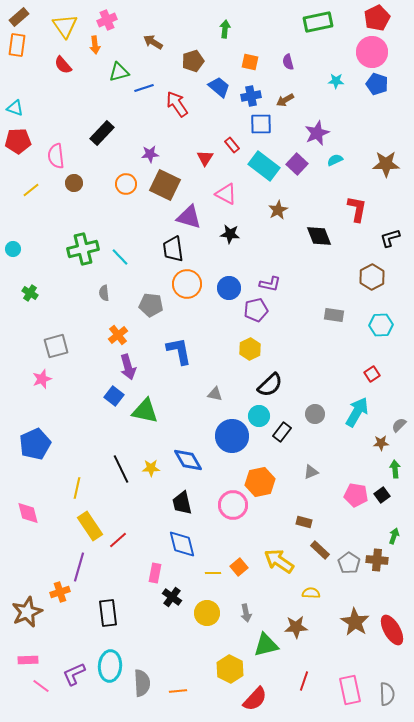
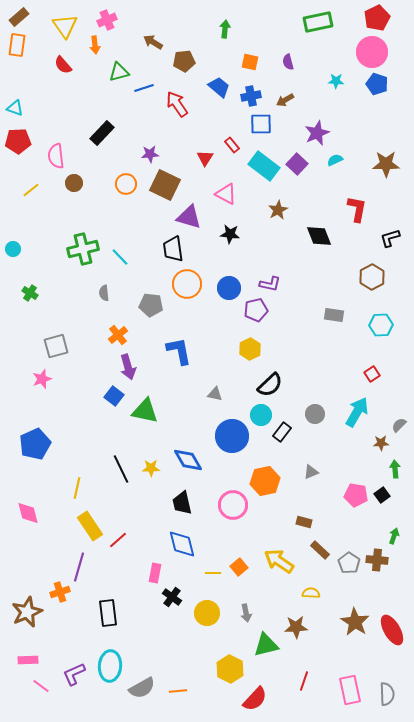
brown pentagon at (193, 61): moved 9 px left; rotated 10 degrees clockwise
cyan circle at (259, 416): moved 2 px right, 1 px up
orange hexagon at (260, 482): moved 5 px right, 1 px up
gray semicircle at (142, 683): moved 5 px down; rotated 64 degrees clockwise
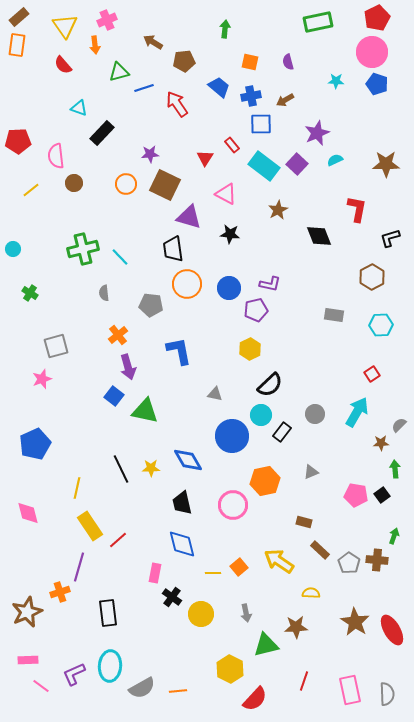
cyan triangle at (15, 108): moved 64 px right
yellow circle at (207, 613): moved 6 px left, 1 px down
